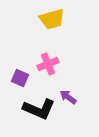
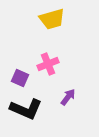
purple arrow: rotated 90 degrees clockwise
black L-shape: moved 13 px left
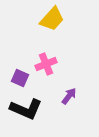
yellow trapezoid: rotated 32 degrees counterclockwise
pink cross: moved 2 px left
purple arrow: moved 1 px right, 1 px up
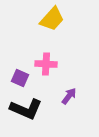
pink cross: rotated 25 degrees clockwise
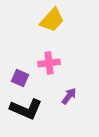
yellow trapezoid: moved 1 px down
pink cross: moved 3 px right, 1 px up; rotated 10 degrees counterclockwise
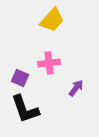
purple arrow: moved 7 px right, 8 px up
black L-shape: moved 1 px left; rotated 48 degrees clockwise
